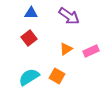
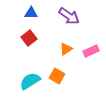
cyan semicircle: moved 1 px right, 4 px down
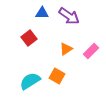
blue triangle: moved 11 px right
pink rectangle: rotated 21 degrees counterclockwise
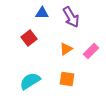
purple arrow: moved 2 px right, 1 px down; rotated 25 degrees clockwise
orange square: moved 10 px right, 3 px down; rotated 21 degrees counterclockwise
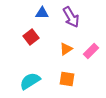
red square: moved 2 px right, 1 px up
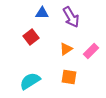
orange square: moved 2 px right, 2 px up
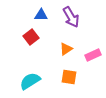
blue triangle: moved 1 px left, 2 px down
pink rectangle: moved 2 px right, 4 px down; rotated 21 degrees clockwise
